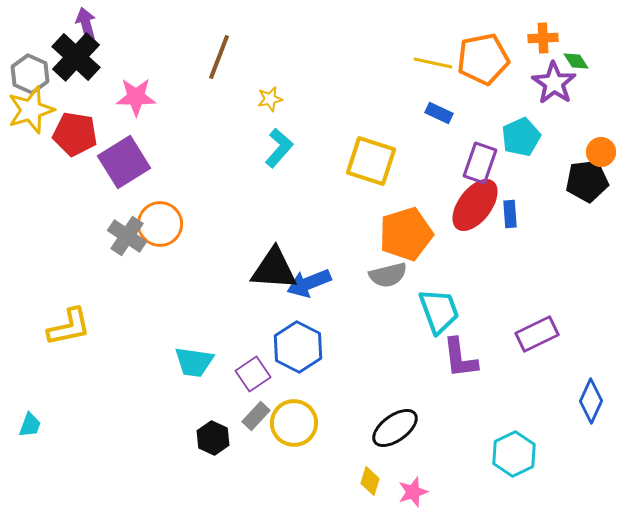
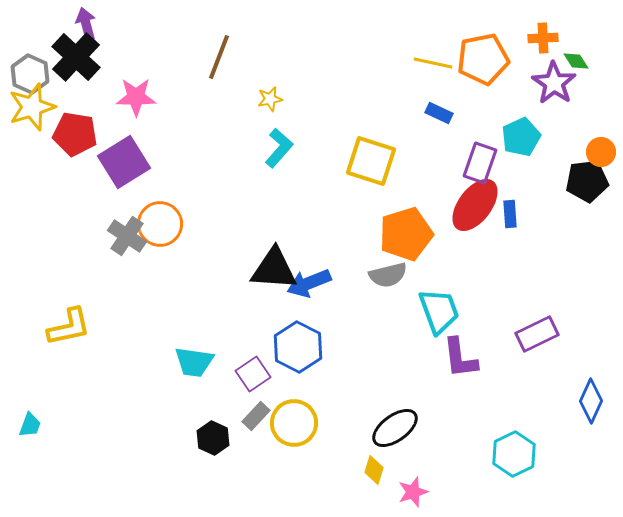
yellow star at (31, 110): moved 1 px right, 3 px up
yellow diamond at (370, 481): moved 4 px right, 11 px up
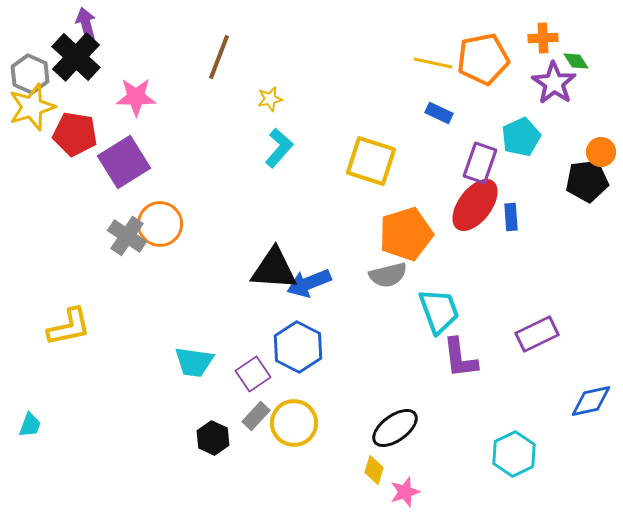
blue rectangle at (510, 214): moved 1 px right, 3 px down
blue diamond at (591, 401): rotated 54 degrees clockwise
pink star at (413, 492): moved 8 px left
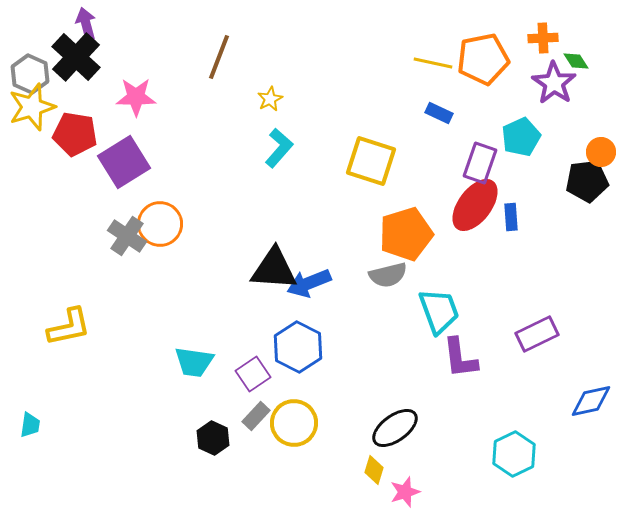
yellow star at (270, 99): rotated 15 degrees counterclockwise
cyan trapezoid at (30, 425): rotated 12 degrees counterclockwise
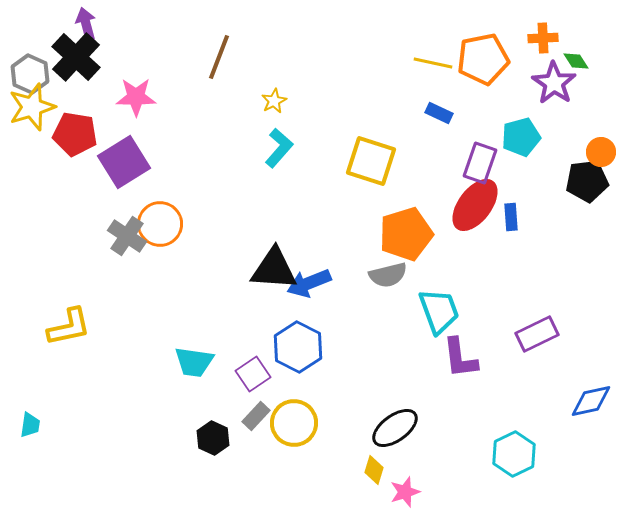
yellow star at (270, 99): moved 4 px right, 2 px down
cyan pentagon at (521, 137): rotated 9 degrees clockwise
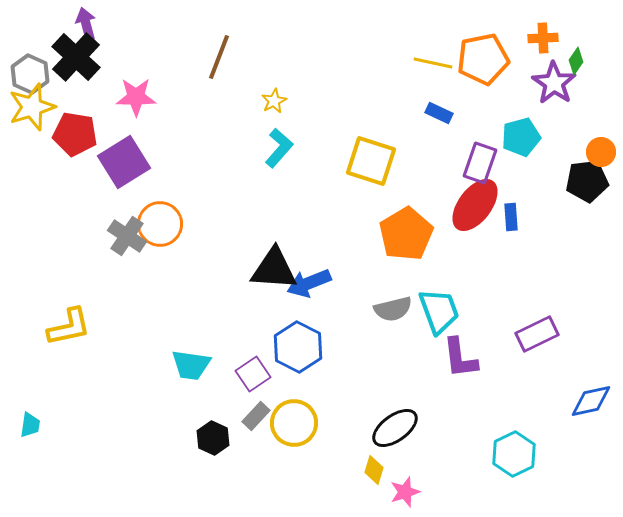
green diamond at (576, 61): rotated 68 degrees clockwise
orange pentagon at (406, 234): rotated 14 degrees counterclockwise
gray semicircle at (388, 275): moved 5 px right, 34 px down
cyan trapezoid at (194, 362): moved 3 px left, 3 px down
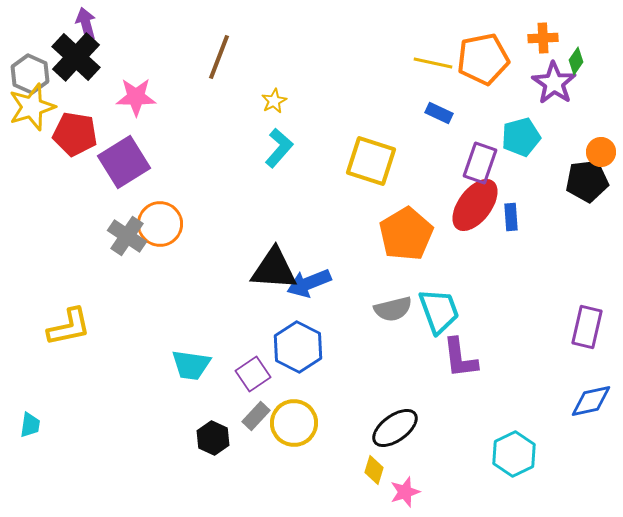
purple rectangle at (537, 334): moved 50 px right, 7 px up; rotated 51 degrees counterclockwise
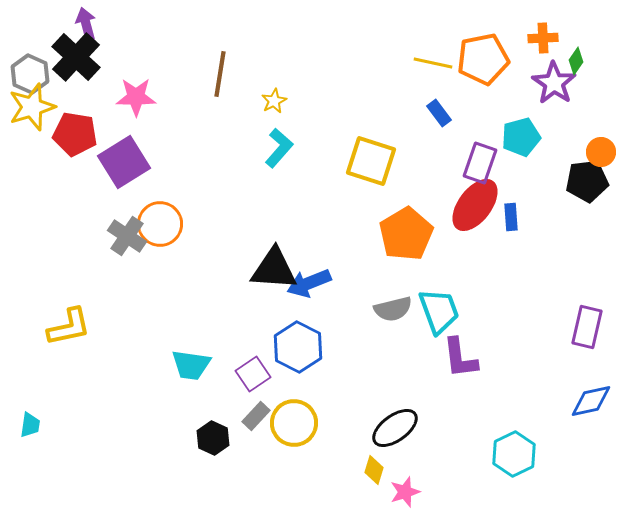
brown line at (219, 57): moved 1 px right, 17 px down; rotated 12 degrees counterclockwise
blue rectangle at (439, 113): rotated 28 degrees clockwise
